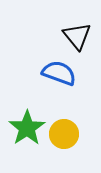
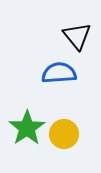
blue semicircle: rotated 24 degrees counterclockwise
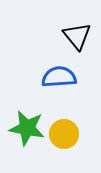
blue semicircle: moved 4 px down
green star: rotated 27 degrees counterclockwise
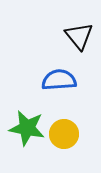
black triangle: moved 2 px right
blue semicircle: moved 3 px down
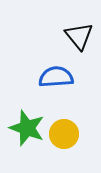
blue semicircle: moved 3 px left, 3 px up
green star: rotated 9 degrees clockwise
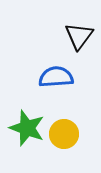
black triangle: rotated 16 degrees clockwise
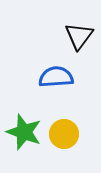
green star: moved 3 px left, 4 px down
